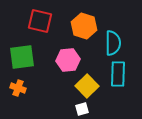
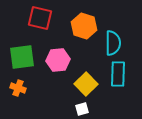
red square: moved 3 px up
pink hexagon: moved 10 px left
yellow square: moved 1 px left, 2 px up
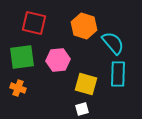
red square: moved 6 px left, 5 px down
cyan semicircle: rotated 40 degrees counterclockwise
yellow square: rotated 30 degrees counterclockwise
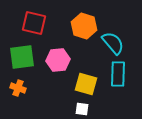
white square: rotated 24 degrees clockwise
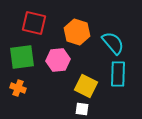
orange hexagon: moved 7 px left, 6 px down
yellow square: moved 2 px down; rotated 10 degrees clockwise
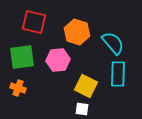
red square: moved 1 px up
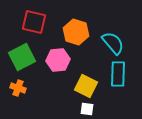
orange hexagon: moved 1 px left
green square: rotated 20 degrees counterclockwise
white square: moved 5 px right
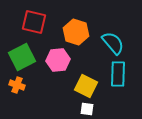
orange cross: moved 1 px left, 3 px up
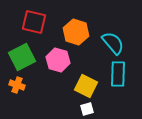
pink hexagon: rotated 20 degrees clockwise
white square: rotated 24 degrees counterclockwise
